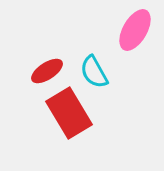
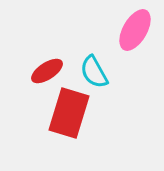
red rectangle: rotated 48 degrees clockwise
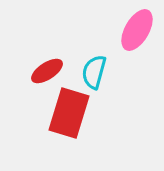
pink ellipse: moved 2 px right
cyan semicircle: rotated 44 degrees clockwise
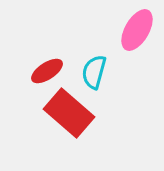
red rectangle: rotated 66 degrees counterclockwise
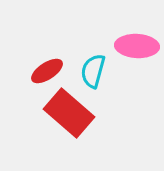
pink ellipse: moved 16 px down; rotated 63 degrees clockwise
cyan semicircle: moved 1 px left, 1 px up
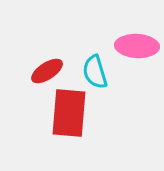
cyan semicircle: moved 2 px right, 1 px down; rotated 32 degrees counterclockwise
red rectangle: rotated 54 degrees clockwise
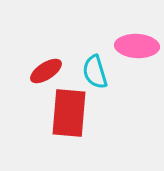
red ellipse: moved 1 px left
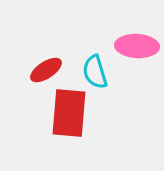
red ellipse: moved 1 px up
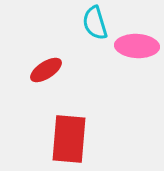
cyan semicircle: moved 49 px up
red rectangle: moved 26 px down
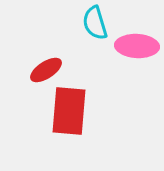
red rectangle: moved 28 px up
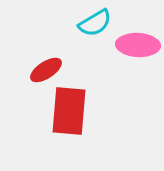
cyan semicircle: rotated 104 degrees counterclockwise
pink ellipse: moved 1 px right, 1 px up
